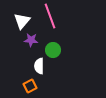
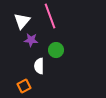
green circle: moved 3 px right
orange square: moved 6 px left
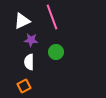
pink line: moved 2 px right, 1 px down
white triangle: rotated 24 degrees clockwise
green circle: moved 2 px down
white semicircle: moved 10 px left, 4 px up
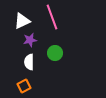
purple star: moved 1 px left; rotated 16 degrees counterclockwise
green circle: moved 1 px left, 1 px down
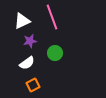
purple star: moved 1 px down
white semicircle: moved 2 px left, 1 px down; rotated 126 degrees counterclockwise
orange square: moved 9 px right, 1 px up
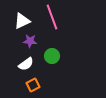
purple star: rotated 16 degrees clockwise
green circle: moved 3 px left, 3 px down
white semicircle: moved 1 px left, 1 px down
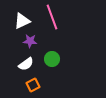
green circle: moved 3 px down
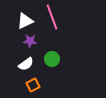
white triangle: moved 3 px right
